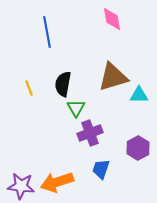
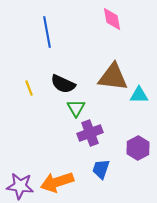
brown triangle: rotated 24 degrees clockwise
black semicircle: rotated 75 degrees counterclockwise
purple star: moved 1 px left
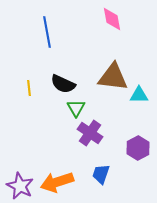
yellow line: rotated 14 degrees clockwise
purple cross: rotated 35 degrees counterclockwise
blue trapezoid: moved 5 px down
purple star: rotated 20 degrees clockwise
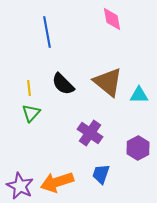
brown triangle: moved 5 px left, 5 px down; rotated 32 degrees clockwise
black semicircle: rotated 20 degrees clockwise
green triangle: moved 45 px left, 5 px down; rotated 12 degrees clockwise
